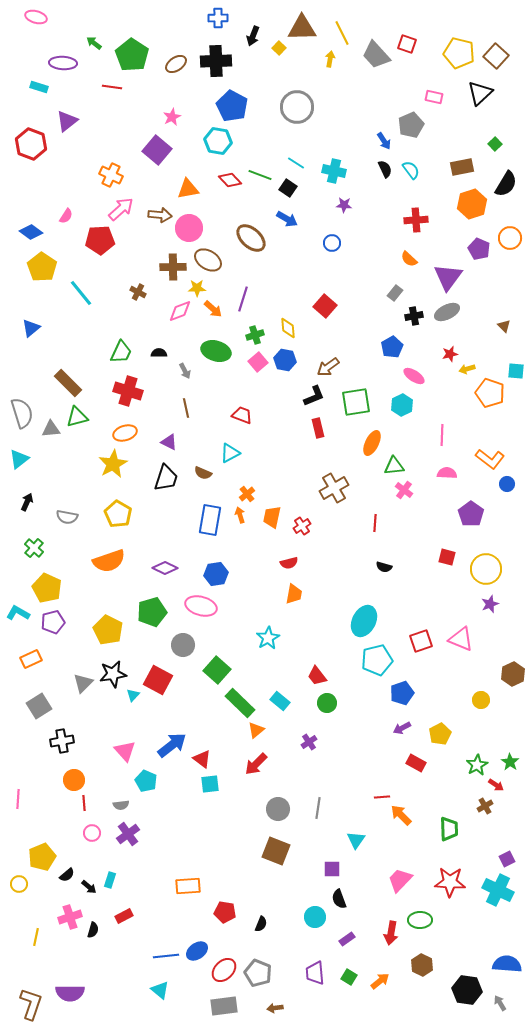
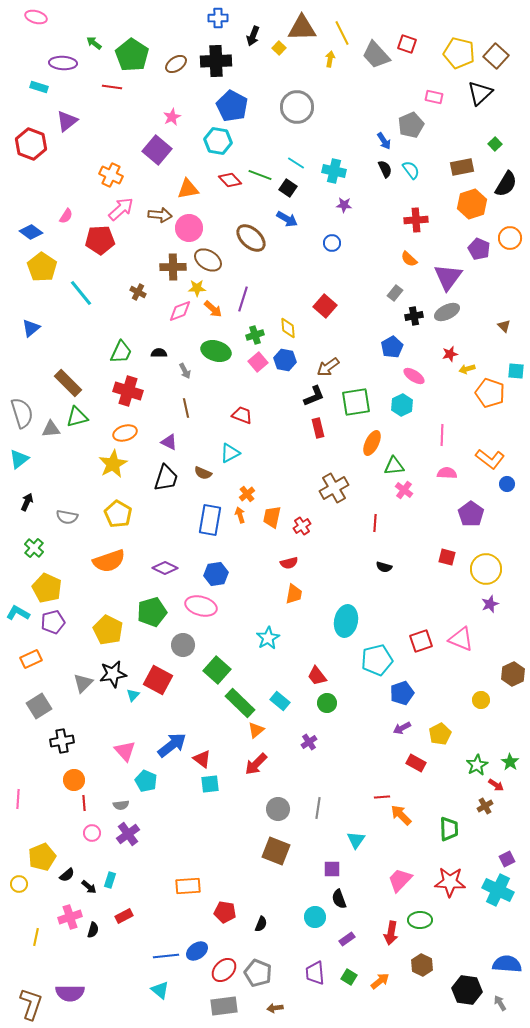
cyan ellipse at (364, 621): moved 18 px left; rotated 16 degrees counterclockwise
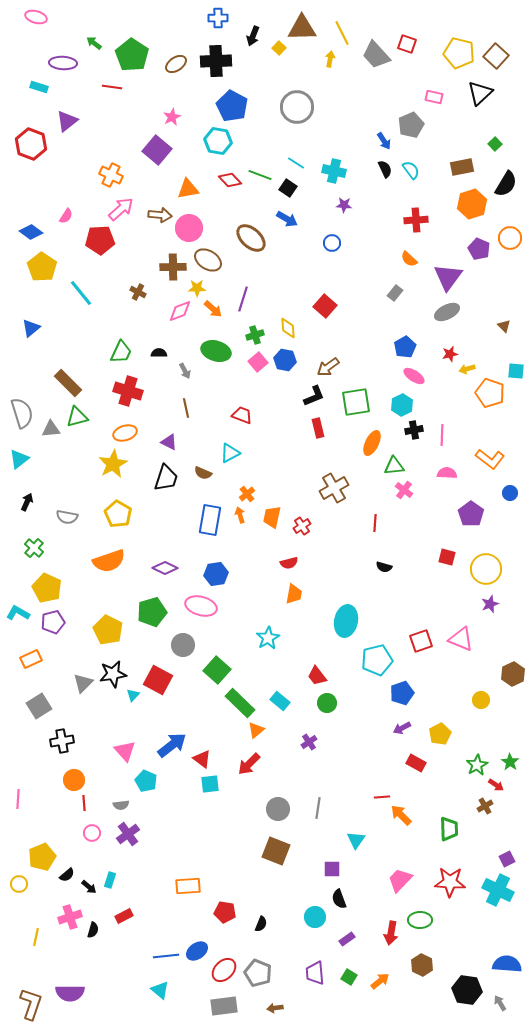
black cross at (414, 316): moved 114 px down
blue pentagon at (392, 347): moved 13 px right
blue circle at (507, 484): moved 3 px right, 9 px down
red arrow at (256, 764): moved 7 px left
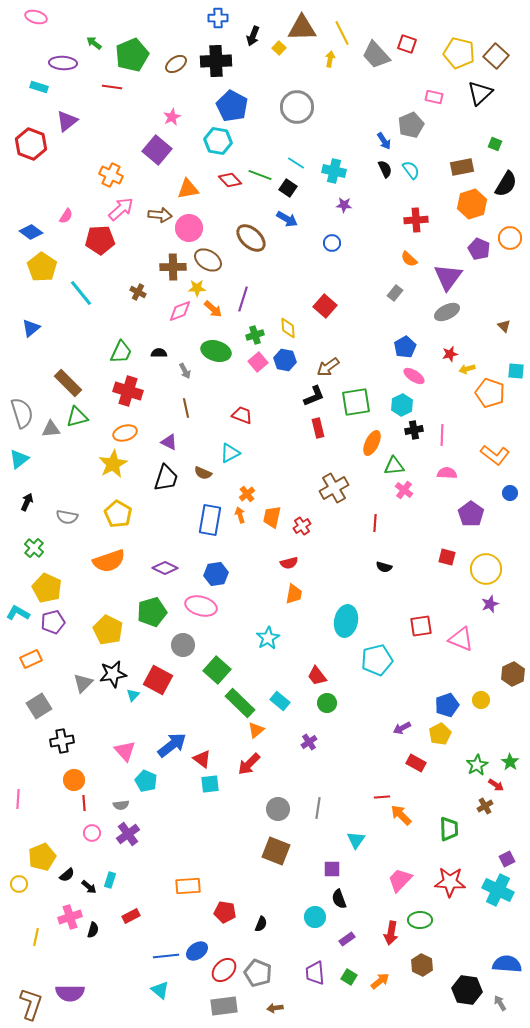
green pentagon at (132, 55): rotated 16 degrees clockwise
green square at (495, 144): rotated 24 degrees counterclockwise
orange L-shape at (490, 459): moved 5 px right, 4 px up
red square at (421, 641): moved 15 px up; rotated 10 degrees clockwise
blue pentagon at (402, 693): moved 45 px right, 12 px down
red rectangle at (124, 916): moved 7 px right
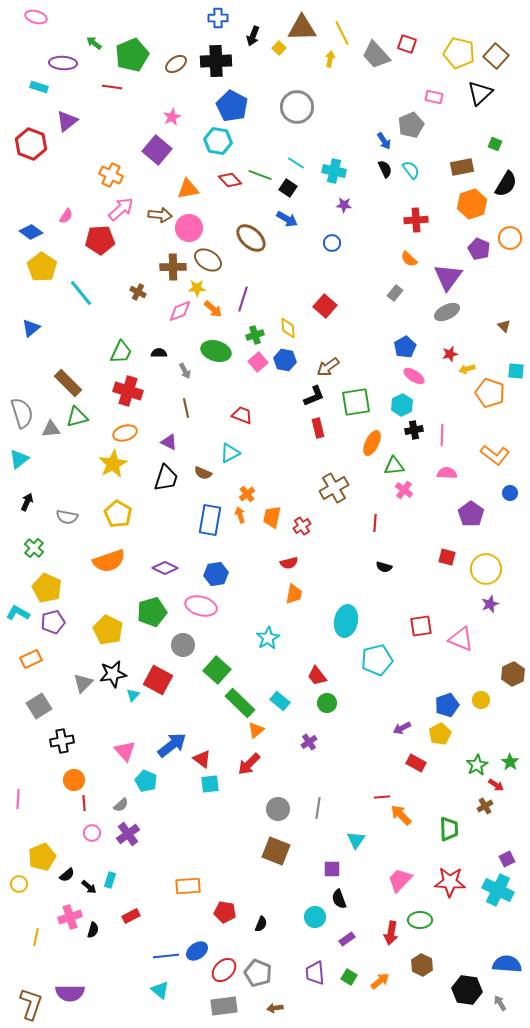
gray semicircle at (121, 805): rotated 35 degrees counterclockwise
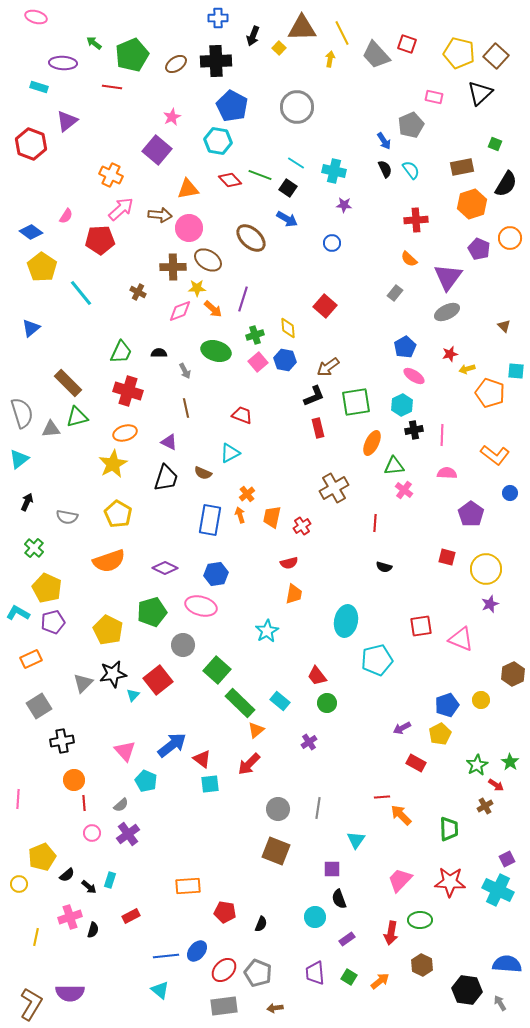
cyan star at (268, 638): moved 1 px left, 7 px up
red square at (158, 680): rotated 24 degrees clockwise
blue ellipse at (197, 951): rotated 15 degrees counterclockwise
brown L-shape at (31, 1004): rotated 12 degrees clockwise
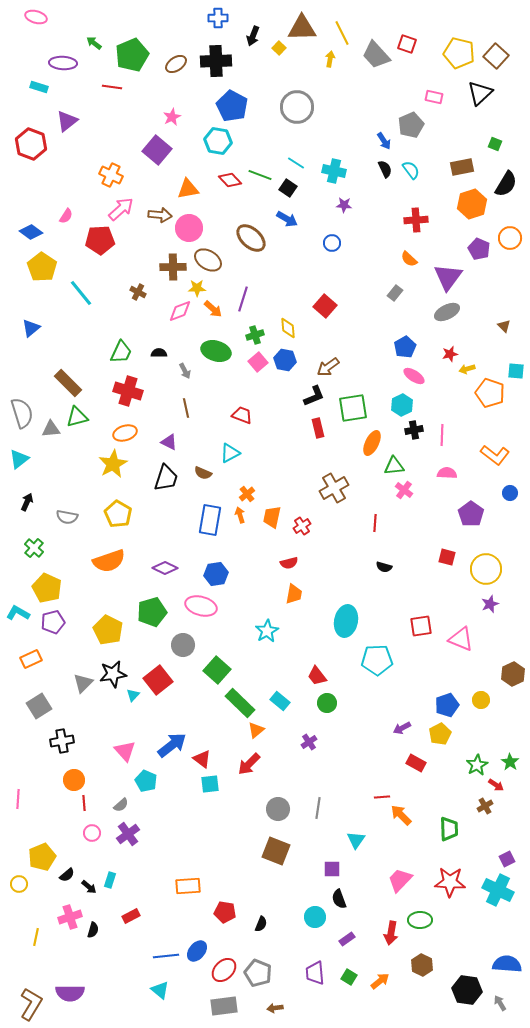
green square at (356, 402): moved 3 px left, 6 px down
cyan pentagon at (377, 660): rotated 12 degrees clockwise
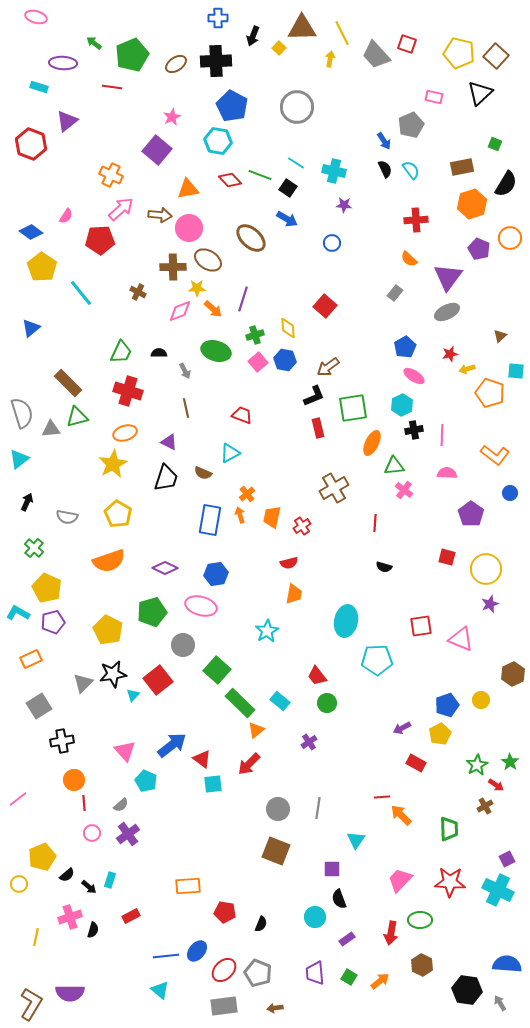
brown triangle at (504, 326): moved 4 px left, 10 px down; rotated 32 degrees clockwise
cyan square at (210, 784): moved 3 px right
pink line at (18, 799): rotated 48 degrees clockwise
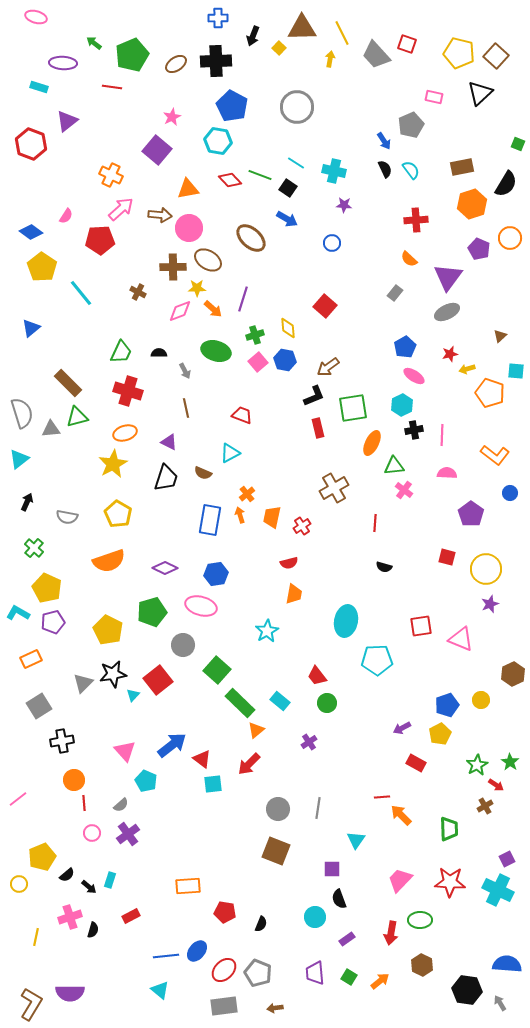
green square at (495, 144): moved 23 px right
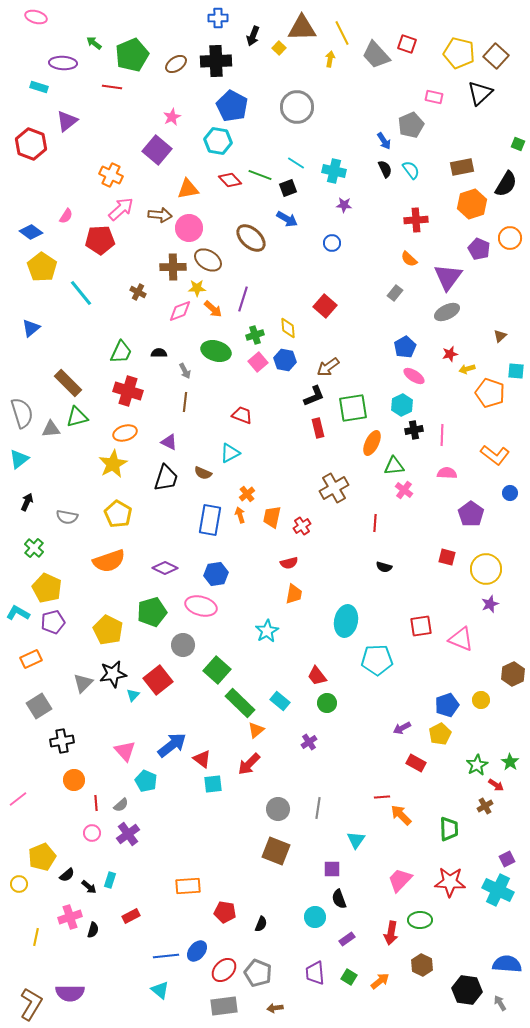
black square at (288, 188): rotated 36 degrees clockwise
brown line at (186, 408): moved 1 px left, 6 px up; rotated 18 degrees clockwise
red line at (84, 803): moved 12 px right
